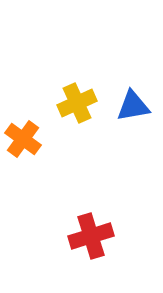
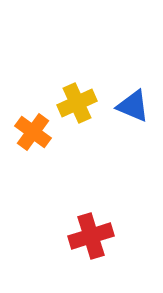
blue triangle: rotated 33 degrees clockwise
orange cross: moved 10 px right, 7 px up
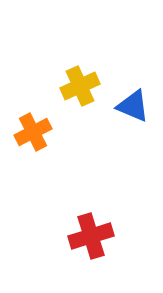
yellow cross: moved 3 px right, 17 px up
orange cross: rotated 27 degrees clockwise
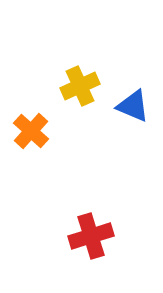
orange cross: moved 2 px left, 1 px up; rotated 21 degrees counterclockwise
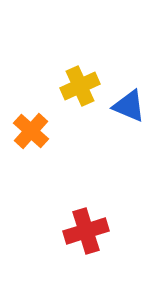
blue triangle: moved 4 px left
red cross: moved 5 px left, 5 px up
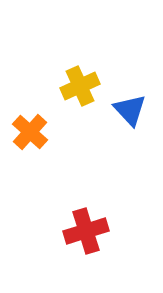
blue triangle: moved 1 px right, 4 px down; rotated 24 degrees clockwise
orange cross: moved 1 px left, 1 px down
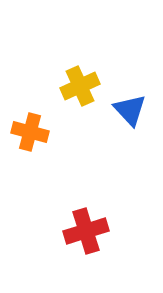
orange cross: rotated 27 degrees counterclockwise
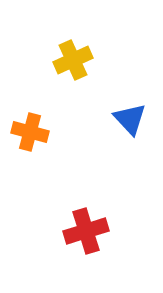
yellow cross: moved 7 px left, 26 px up
blue triangle: moved 9 px down
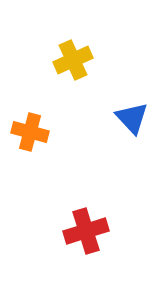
blue triangle: moved 2 px right, 1 px up
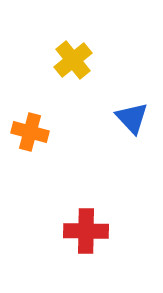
yellow cross: rotated 15 degrees counterclockwise
red cross: rotated 18 degrees clockwise
